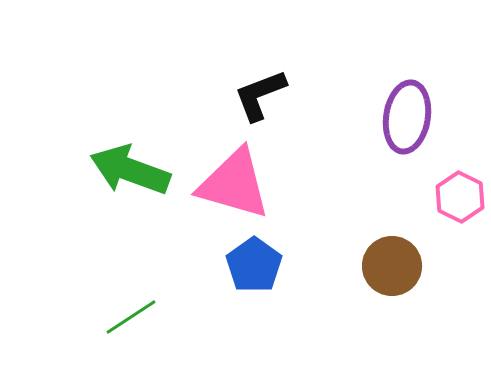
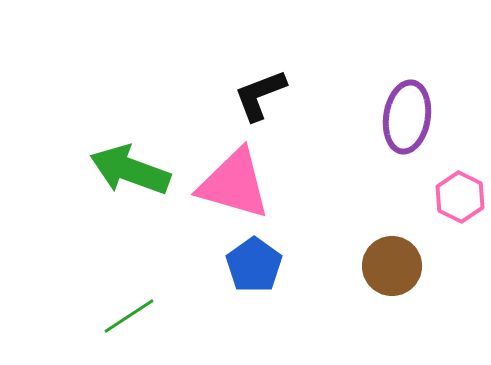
green line: moved 2 px left, 1 px up
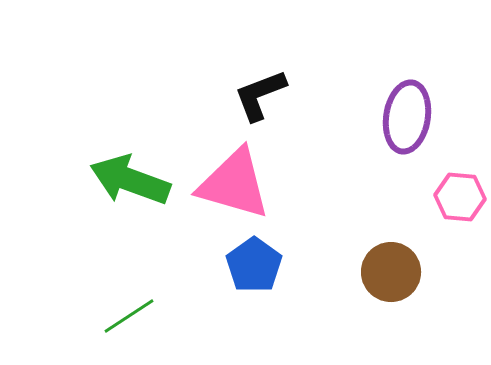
green arrow: moved 10 px down
pink hexagon: rotated 21 degrees counterclockwise
brown circle: moved 1 px left, 6 px down
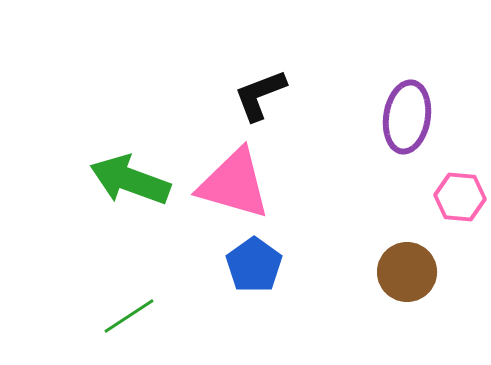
brown circle: moved 16 px right
